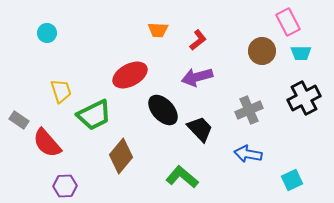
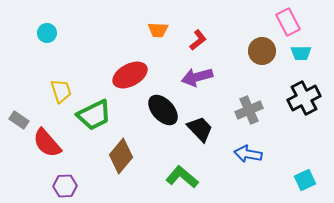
cyan square: moved 13 px right
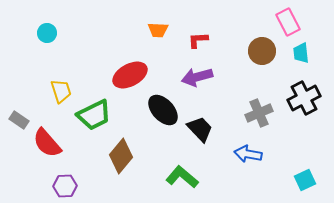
red L-shape: rotated 145 degrees counterclockwise
cyan trapezoid: rotated 85 degrees clockwise
gray cross: moved 10 px right, 3 px down
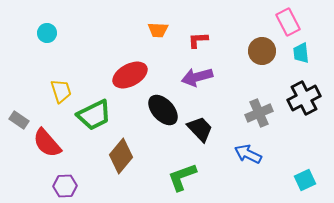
blue arrow: rotated 16 degrees clockwise
green L-shape: rotated 60 degrees counterclockwise
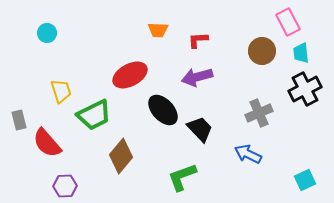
black cross: moved 1 px right, 9 px up
gray rectangle: rotated 42 degrees clockwise
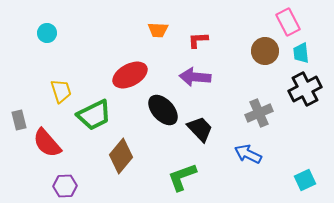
brown circle: moved 3 px right
purple arrow: moved 2 px left; rotated 20 degrees clockwise
